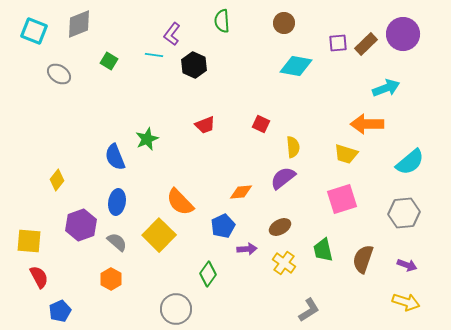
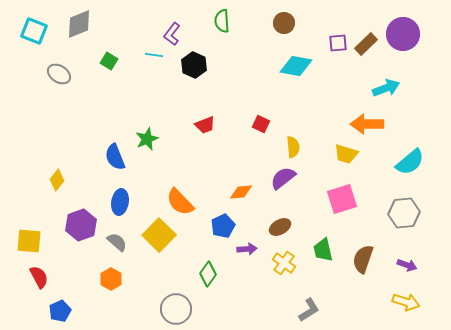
blue ellipse at (117, 202): moved 3 px right
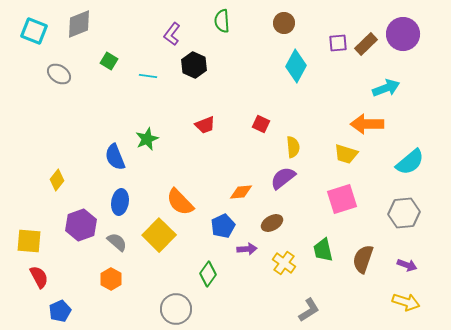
cyan line at (154, 55): moved 6 px left, 21 px down
cyan diamond at (296, 66): rotated 72 degrees counterclockwise
brown ellipse at (280, 227): moved 8 px left, 4 px up
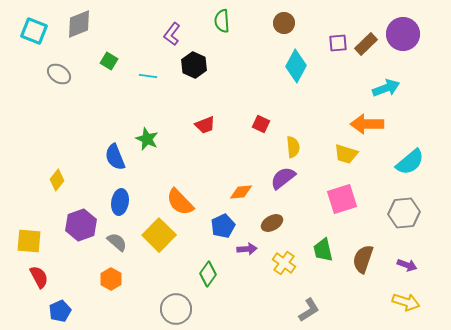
green star at (147, 139): rotated 25 degrees counterclockwise
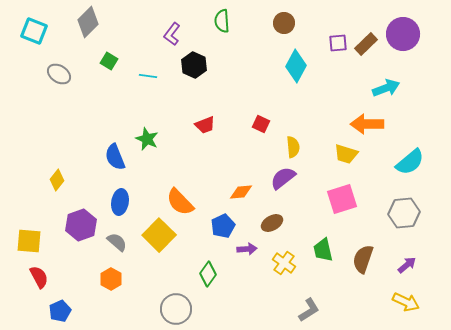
gray diamond at (79, 24): moved 9 px right, 2 px up; rotated 24 degrees counterclockwise
purple arrow at (407, 265): rotated 60 degrees counterclockwise
yellow arrow at (406, 302): rotated 8 degrees clockwise
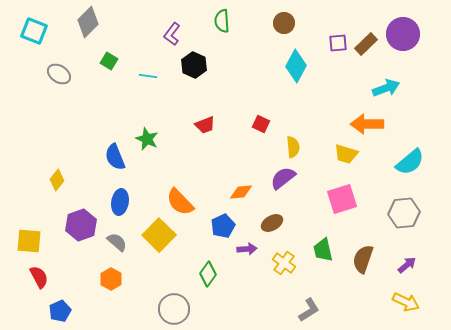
gray circle at (176, 309): moved 2 px left
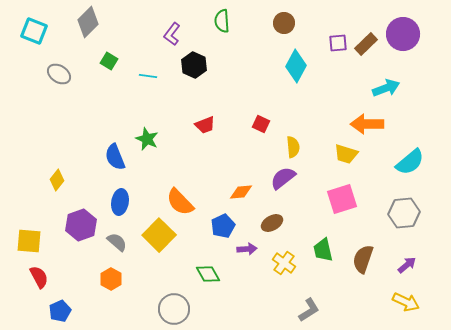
green diamond at (208, 274): rotated 65 degrees counterclockwise
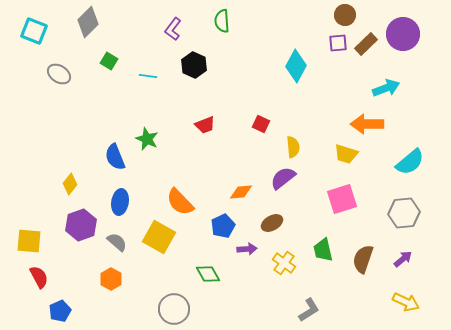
brown circle at (284, 23): moved 61 px right, 8 px up
purple L-shape at (172, 34): moved 1 px right, 5 px up
yellow diamond at (57, 180): moved 13 px right, 4 px down
yellow square at (159, 235): moved 2 px down; rotated 16 degrees counterclockwise
purple arrow at (407, 265): moved 4 px left, 6 px up
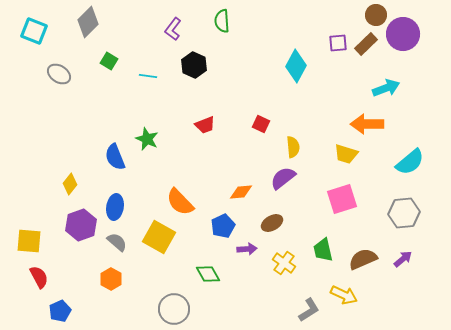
brown circle at (345, 15): moved 31 px right
blue ellipse at (120, 202): moved 5 px left, 5 px down
brown semicircle at (363, 259): rotated 48 degrees clockwise
yellow arrow at (406, 302): moved 62 px left, 7 px up
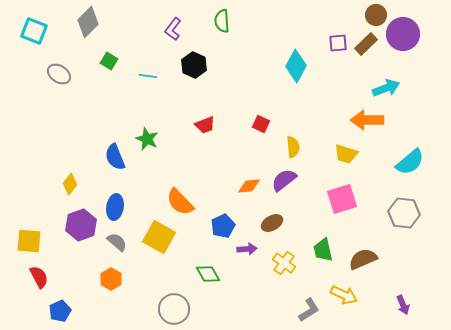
orange arrow at (367, 124): moved 4 px up
purple semicircle at (283, 178): moved 1 px right, 2 px down
orange diamond at (241, 192): moved 8 px right, 6 px up
gray hexagon at (404, 213): rotated 12 degrees clockwise
purple arrow at (403, 259): moved 46 px down; rotated 108 degrees clockwise
